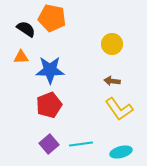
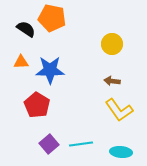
orange triangle: moved 5 px down
red pentagon: moved 12 px left; rotated 20 degrees counterclockwise
yellow L-shape: moved 1 px down
cyan ellipse: rotated 20 degrees clockwise
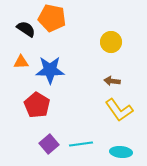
yellow circle: moved 1 px left, 2 px up
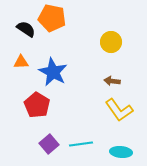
blue star: moved 3 px right, 2 px down; rotated 28 degrees clockwise
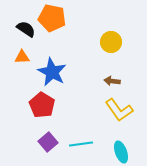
orange triangle: moved 1 px right, 5 px up
blue star: moved 1 px left
red pentagon: moved 5 px right
purple square: moved 1 px left, 2 px up
cyan ellipse: rotated 65 degrees clockwise
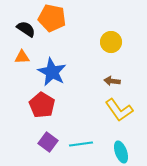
purple square: rotated 12 degrees counterclockwise
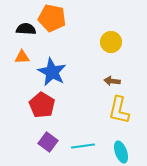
black semicircle: rotated 30 degrees counterclockwise
yellow L-shape: rotated 48 degrees clockwise
cyan line: moved 2 px right, 2 px down
